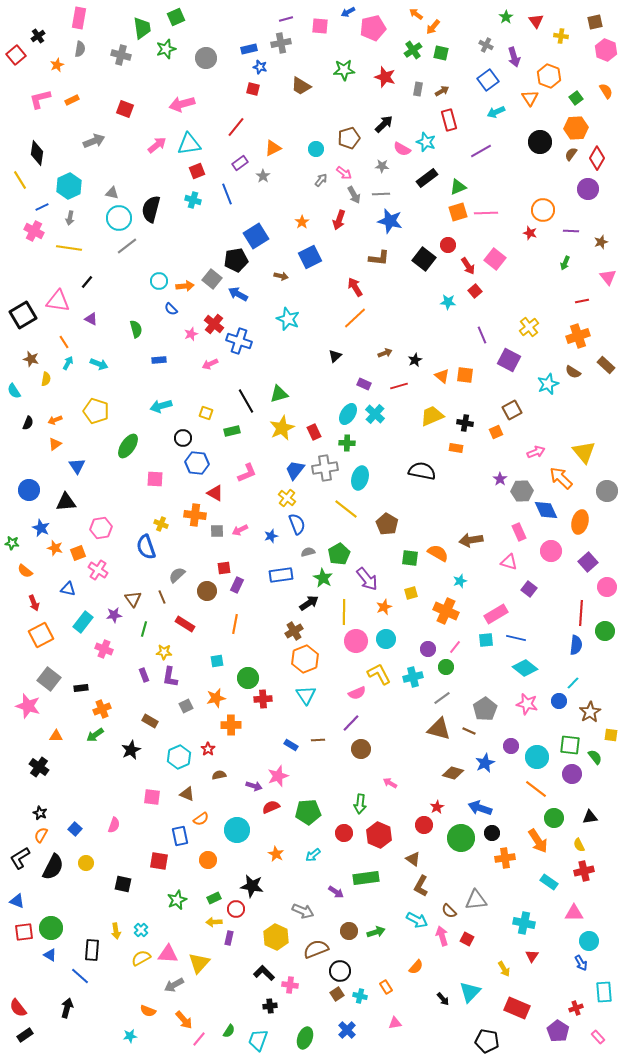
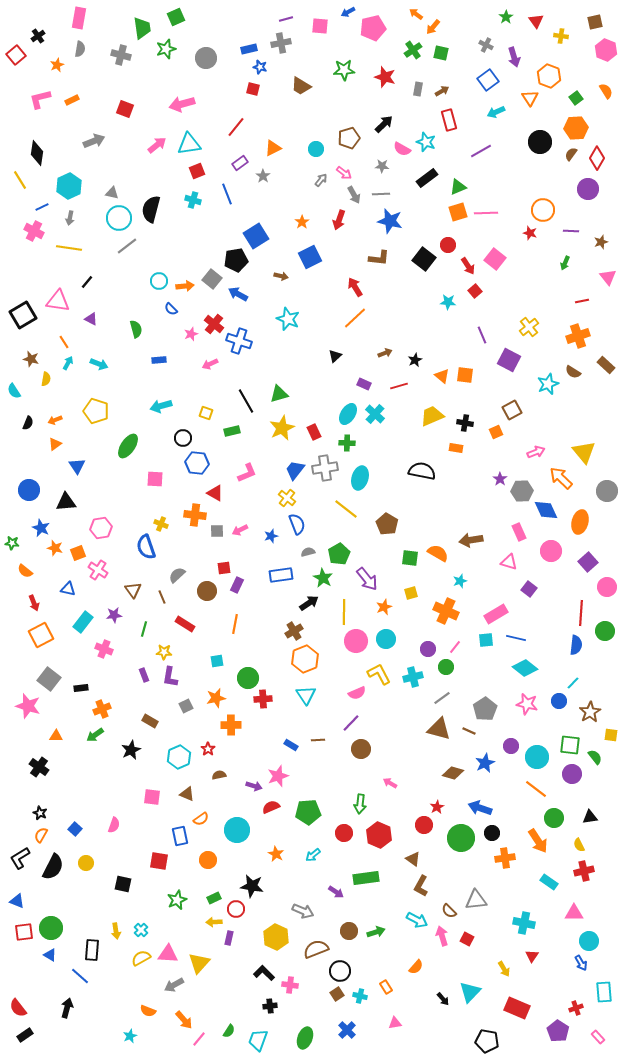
brown triangle at (133, 599): moved 9 px up
cyan star at (130, 1036): rotated 16 degrees counterclockwise
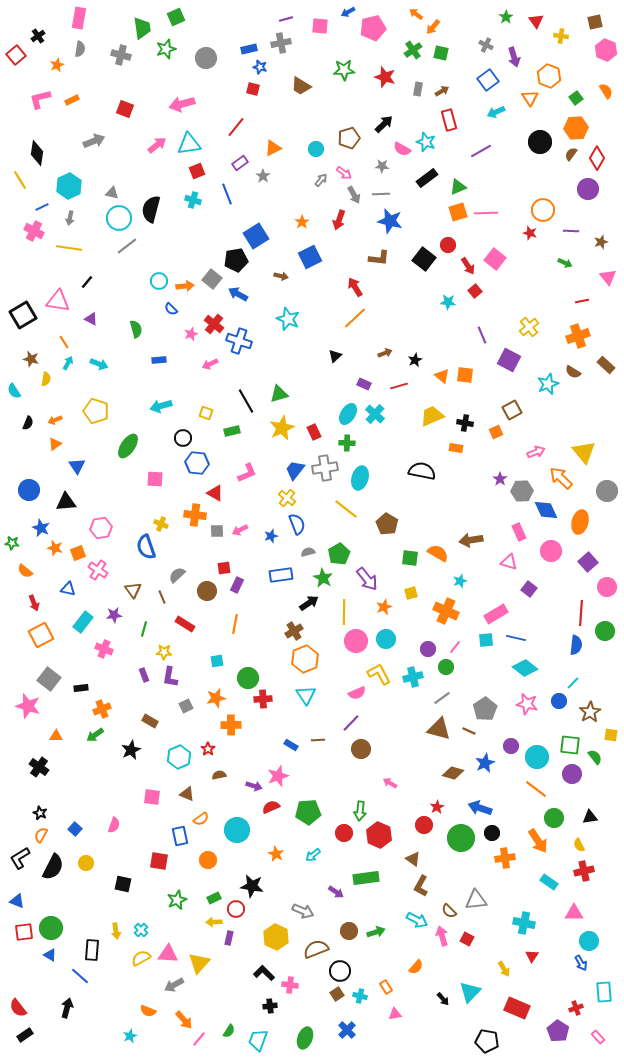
green arrow at (565, 263): rotated 88 degrees counterclockwise
green arrow at (360, 804): moved 7 px down
pink triangle at (395, 1023): moved 9 px up
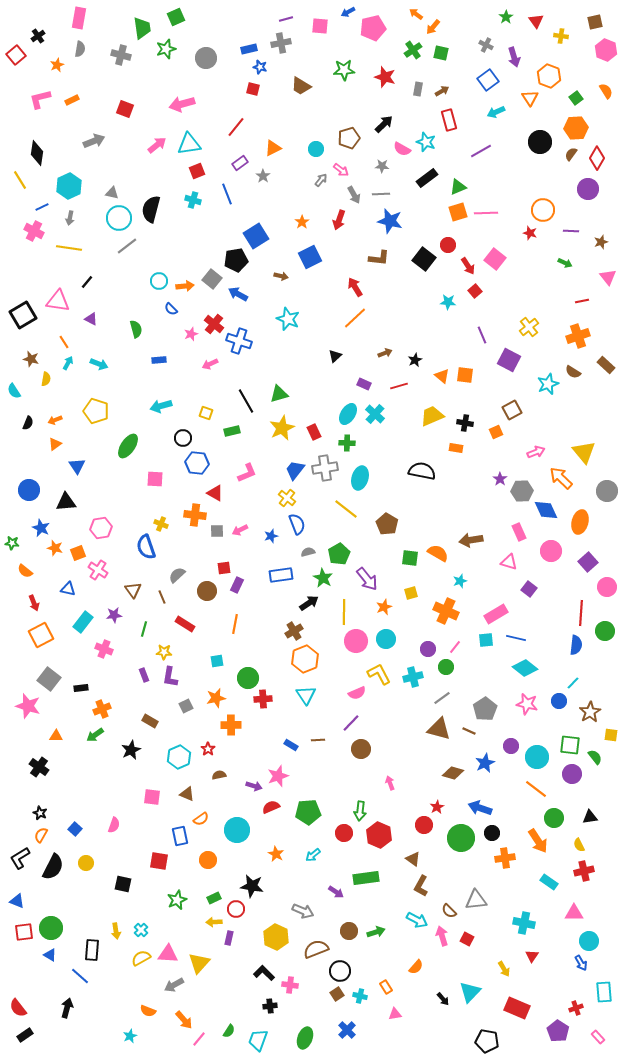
pink arrow at (344, 173): moved 3 px left, 3 px up
pink arrow at (390, 783): rotated 40 degrees clockwise
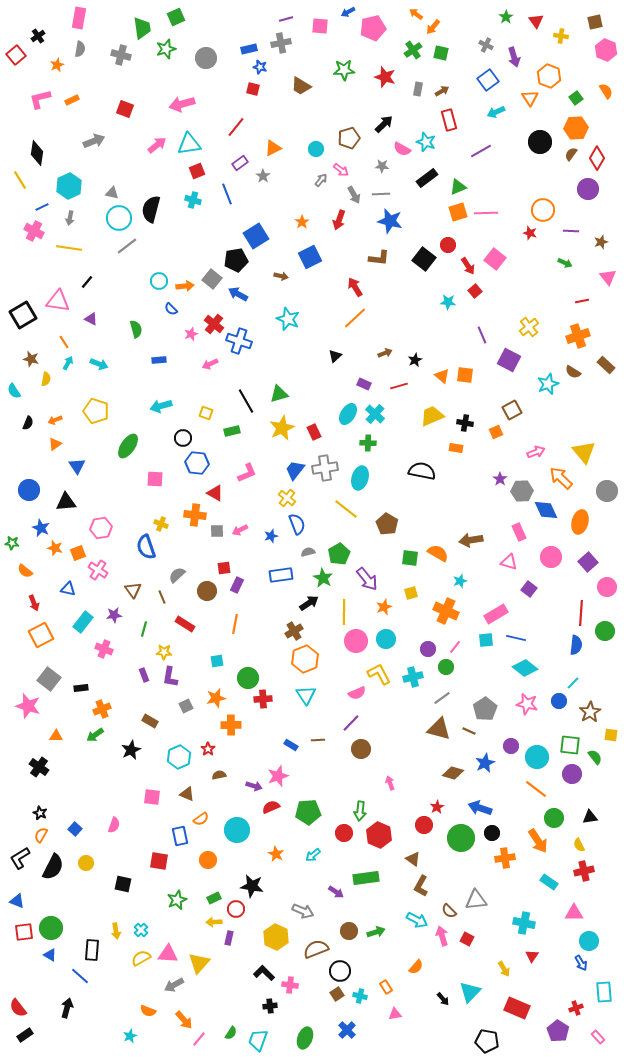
green cross at (347, 443): moved 21 px right
pink circle at (551, 551): moved 6 px down
green semicircle at (229, 1031): moved 2 px right, 2 px down
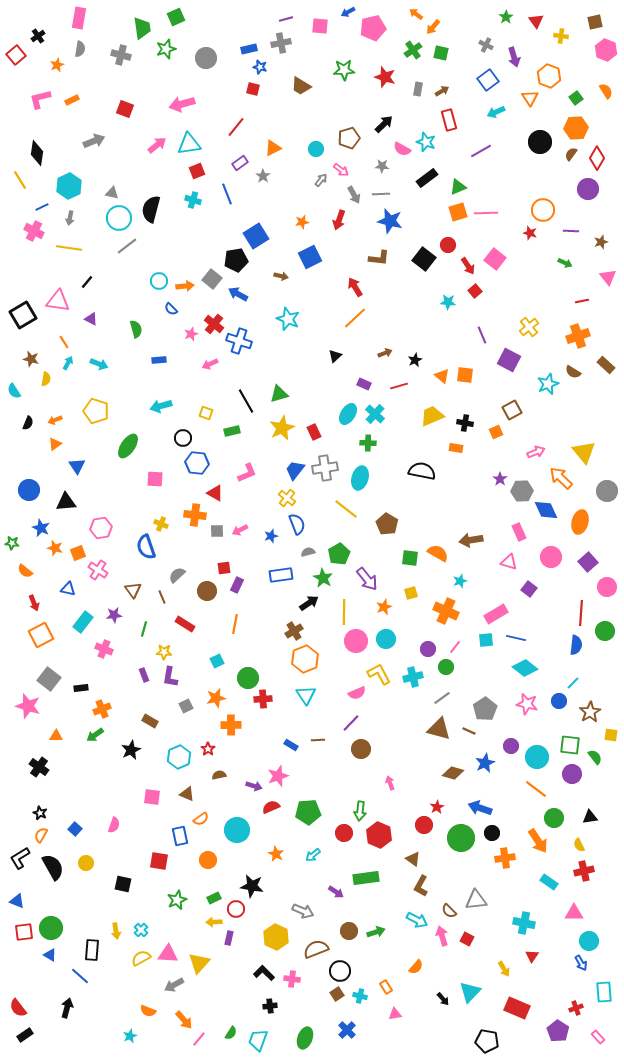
orange star at (302, 222): rotated 24 degrees clockwise
cyan square at (217, 661): rotated 16 degrees counterclockwise
black semicircle at (53, 867): rotated 56 degrees counterclockwise
pink cross at (290, 985): moved 2 px right, 6 px up
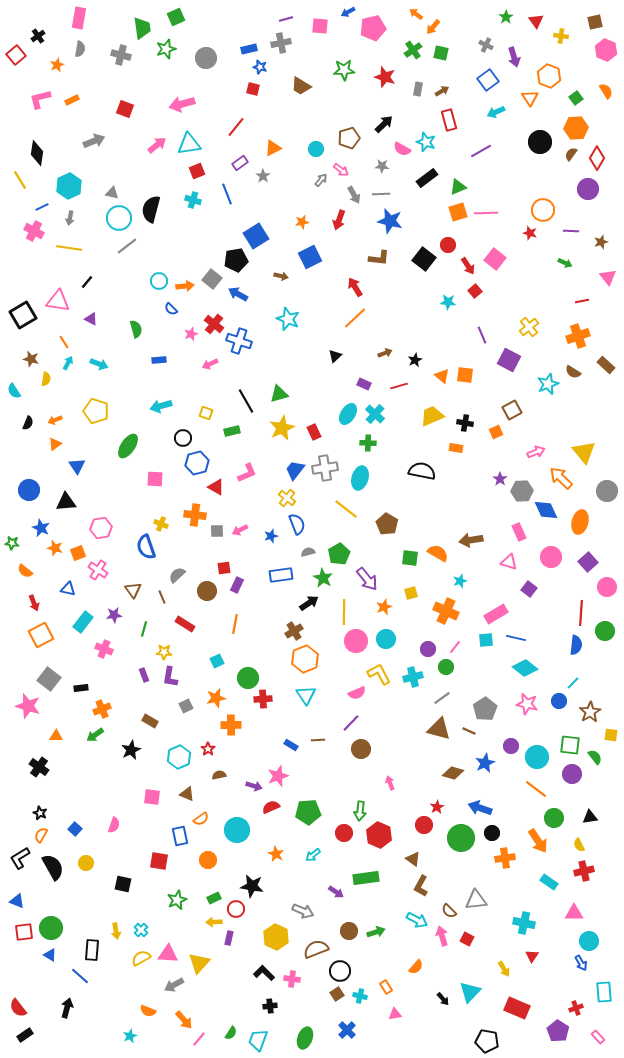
blue hexagon at (197, 463): rotated 20 degrees counterclockwise
red triangle at (215, 493): moved 1 px right, 6 px up
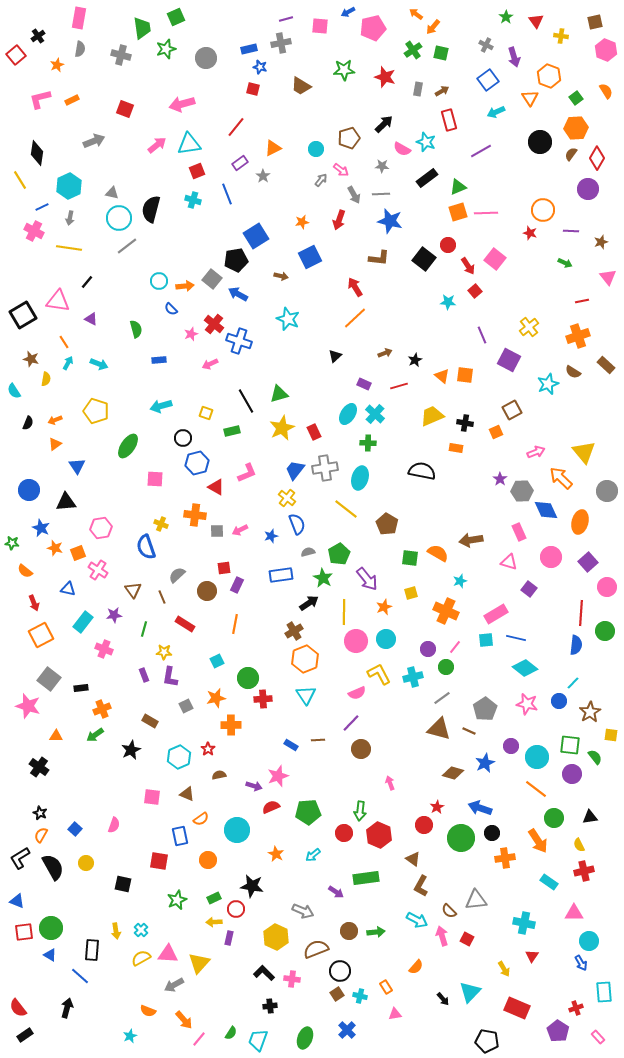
green arrow at (376, 932): rotated 12 degrees clockwise
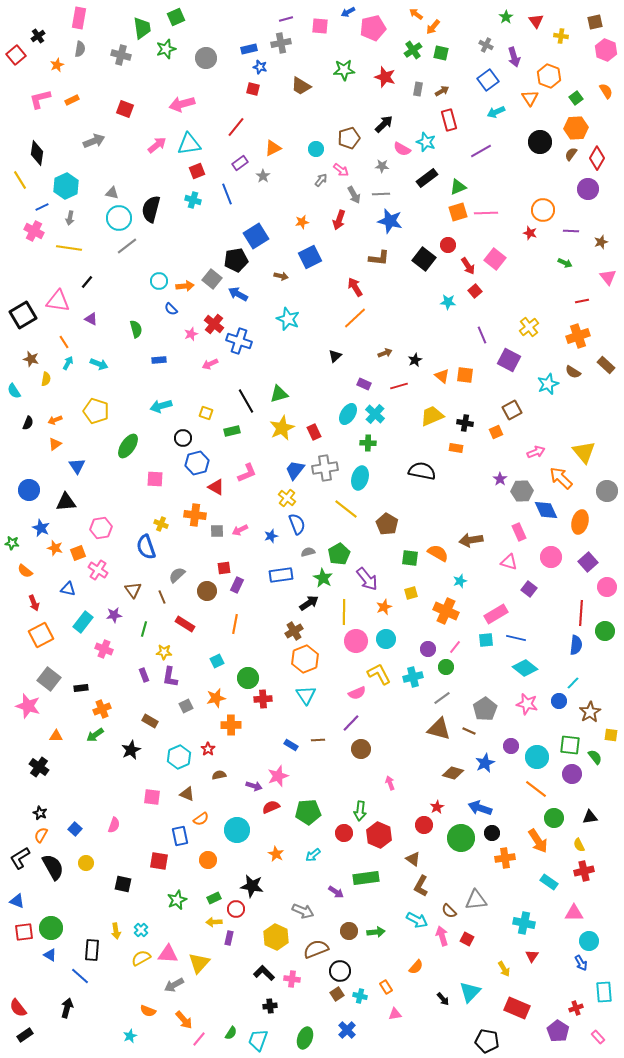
cyan hexagon at (69, 186): moved 3 px left
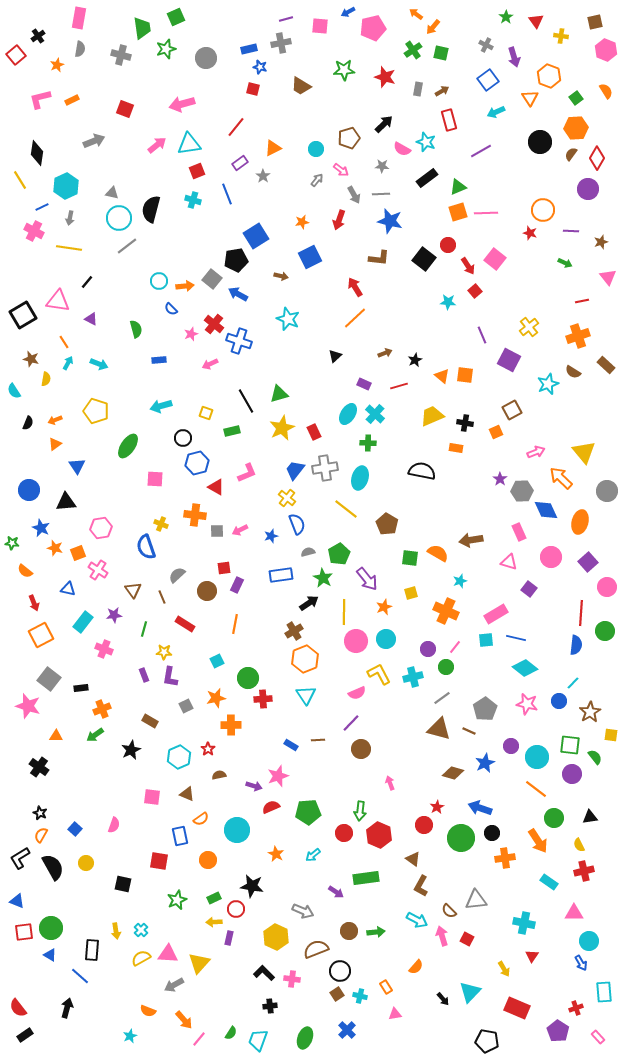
gray arrow at (321, 180): moved 4 px left
